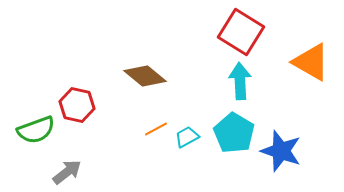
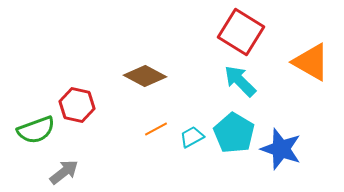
brown diamond: rotated 12 degrees counterclockwise
cyan arrow: rotated 42 degrees counterclockwise
cyan trapezoid: moved 5 px right
blue star: moved 2 px up
gray arrow: moved 3 px left
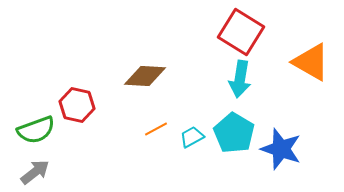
brown diamond: rotated 24 degrees counterclockwise
cyan arrow: moved 2 px up; rotated 126 degrees counterclockwise
gray arrow: moved 29 px left
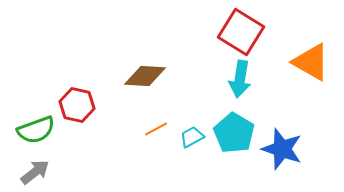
blue star: moved 1 px right
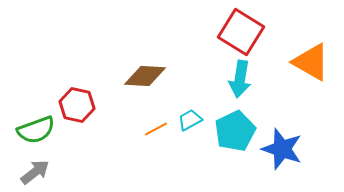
cyan pentagon: moved 1 px right, 2 px up; rotated 15 degrees clockwise
cyan trapezoid: moved 2 px left, 17 px up
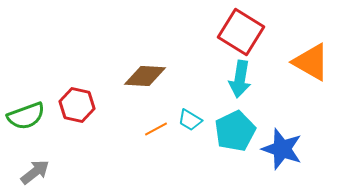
cyan trapezoid: rotated 120 degrees counterclockwise
green semicircle: moved 10 px left, 14 px up
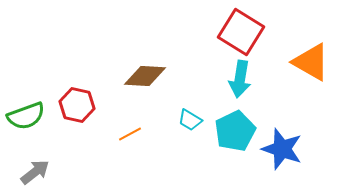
orange line: moved 26 px left, 5 px down
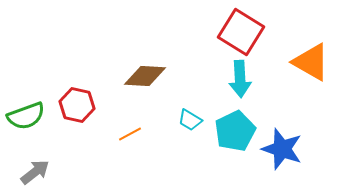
cyan arrow: rotated 12 degrees counterclockwise
